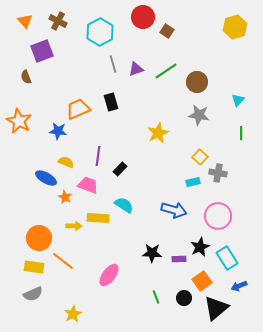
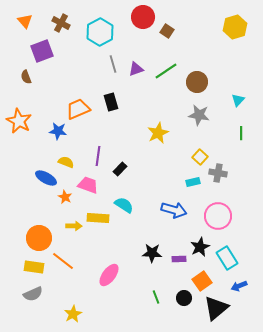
brown cross at (58, 21): moved 3 px right, 2 px down
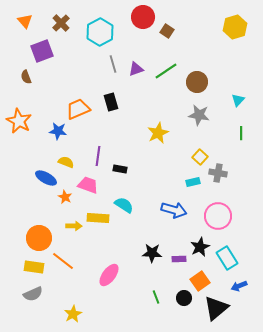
brown cross at (61, 23): rotated 18 degrees clockwise
black rectangle at (120, 169): rotated 56 degrees clockwise
orange square at (202, 281): moved 2 px left
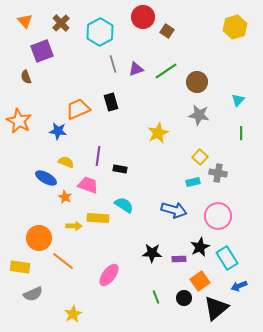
yellow rectangle at (34, 267): moved 14 px left
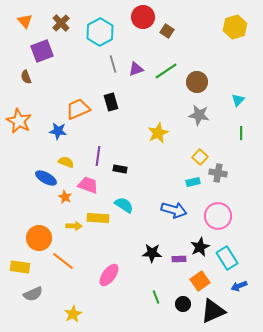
black circle at (184, 298): moved 1 px left, 6 px down
black triangle at (216, 308): moved 3 px left, 3 px down; rotated 16 degrees clockwise
